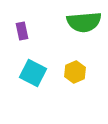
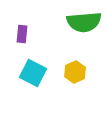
purple rectangle: moved 3 px down; rotated 18 degrees clockwise
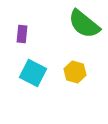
green semicircle: moved 2 px down; rotated 44 degrees clockwise
yellow hexagon: rotated 20 degrees counterclockwise
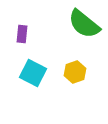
yellow hexagon: rotated 25 degrees clockwise
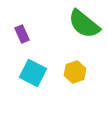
purple rectangle: rotated 30 degrees counterclockwise
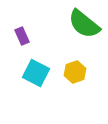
purple rectangle: moved 2 px down
cyan square: moved 3 px right
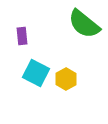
purple rectangle: rotated 18 degrees clockwise
yellow hexagon: moved 9 px left, 7 px down; rotated 10 degrees counterclockwise
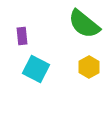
cyan square: moved 4 px up
yellow hexagon: moved 23 px right, 12 px up
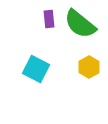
green semicircle: moved 4 px left
purple rectangle: moved 27 px right, 17 px up
